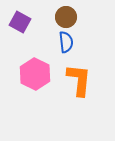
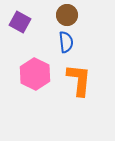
brown circle: moved 1 px right, 2 px up
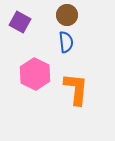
orange L-shape: moved 3 px left, 9 px down
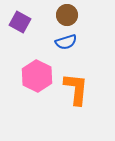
blue semicircle: rotated 80 degrees clockwise
pink hexagon: moved 2 px right, 2 px down
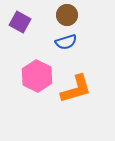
orange L-shape: rotated 68 degrees clockwise
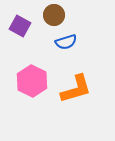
brown circle: moved 13 px left
purple square: moved 4 px down
pink hexagon: moved 5 px left, 5 px down
